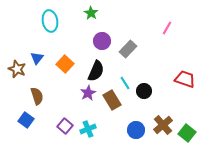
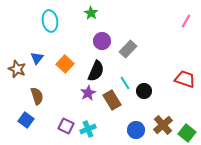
pink line: moved 19 px right, 7 px up
purple square: moved 1 px right; rotated 14 degrees counterclockwise
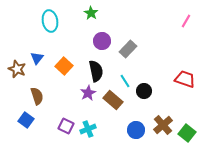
orange square: moved 1 px left, 2 px down
black semicircle: rotated 35 degrees counterclockwise
cyan line: moved 2 px up
brown rectangle: moved 1 px right; rotated 18 degrees counterclockwise
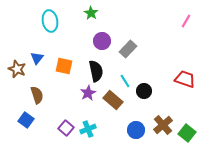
orange square: rotated 30 degrees counterclockwise
brown semicircle: moved 1 px up
purple square: moved 2 px down; rotated 14 degrees clockwise
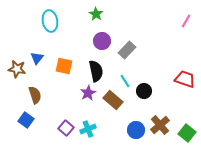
green star: moved 5 px right, 1 px down
gray rectangle: moved 1 px left, 1 px down
brown star: rotated 12 degrees counterclockwise
brown semicircle: moved 2 px left
brown cross: moved 3 px left
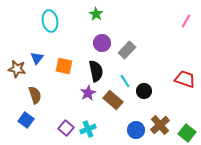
purple circle: moved 2 px down
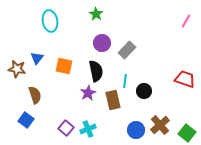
cyan line: rotated 40 degrees clockwise
brown rectangle: rotated 36 degrees clockwise
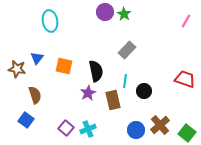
green star: moved 28 px right
purple circle: moved 3 px right, 31 px up
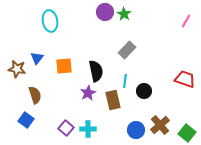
orange square: rotated 18 degrees counterclockwise
cyan cross: rotated 21 degrees clockwise
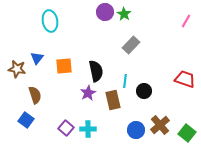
gray rectangle: moved 4 px right, 5 px up
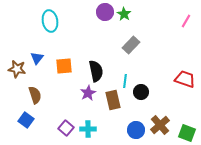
black circle: moved 3 px left, 1 px down
green square: rotated 18 degrees counterclockwise
